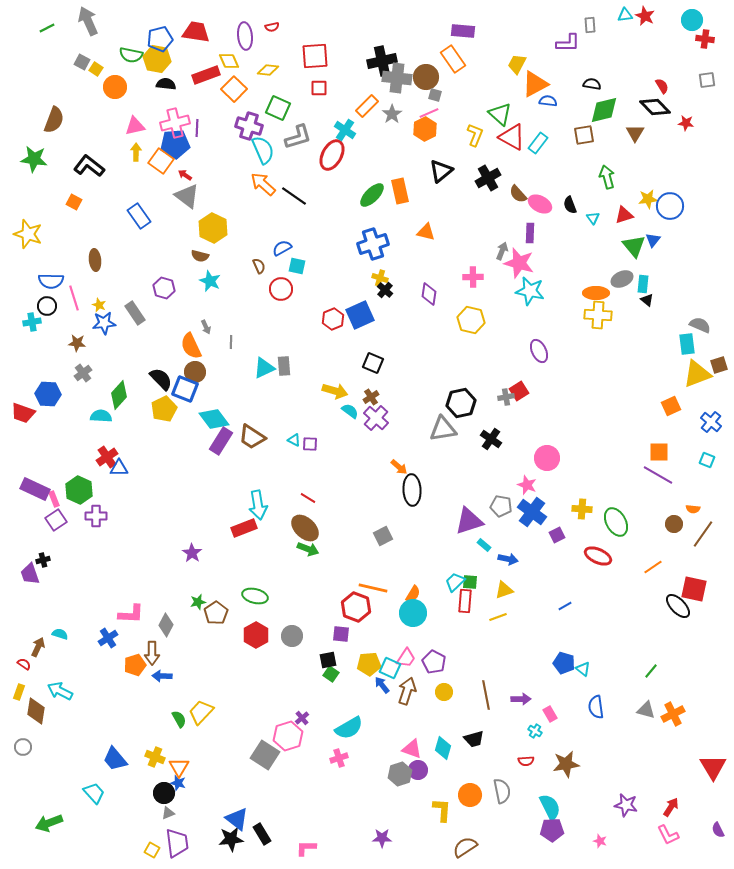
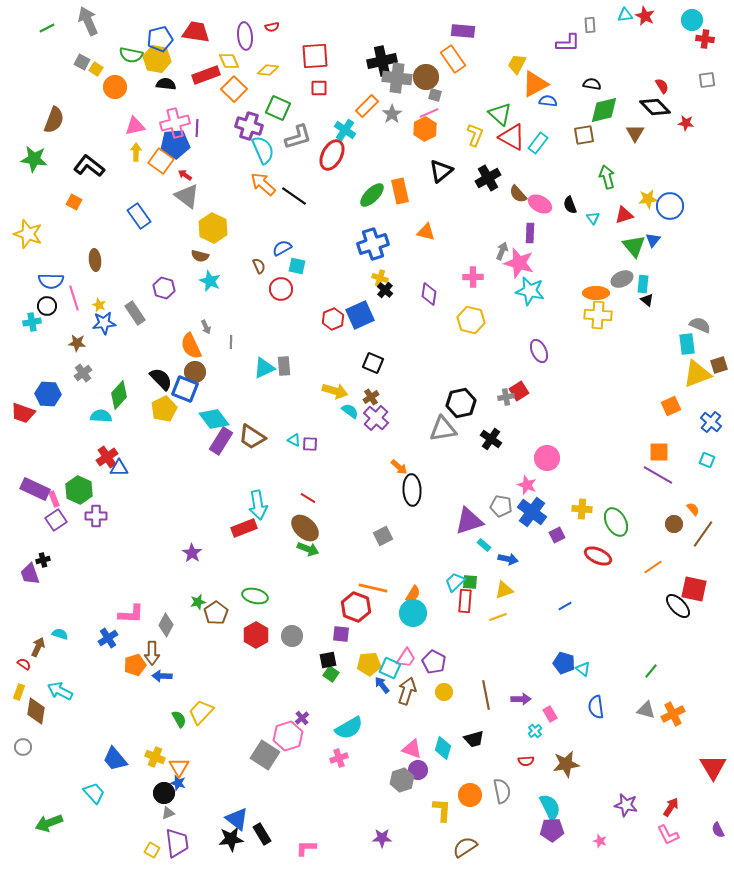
orange semicircle at (693, 509): rotated 136 degrees counterclockwise
cyan cross at (535, 731): rotated 16 degrees clockwise
gray hexagon at (400, 774): moved 2 px right, 6 px down
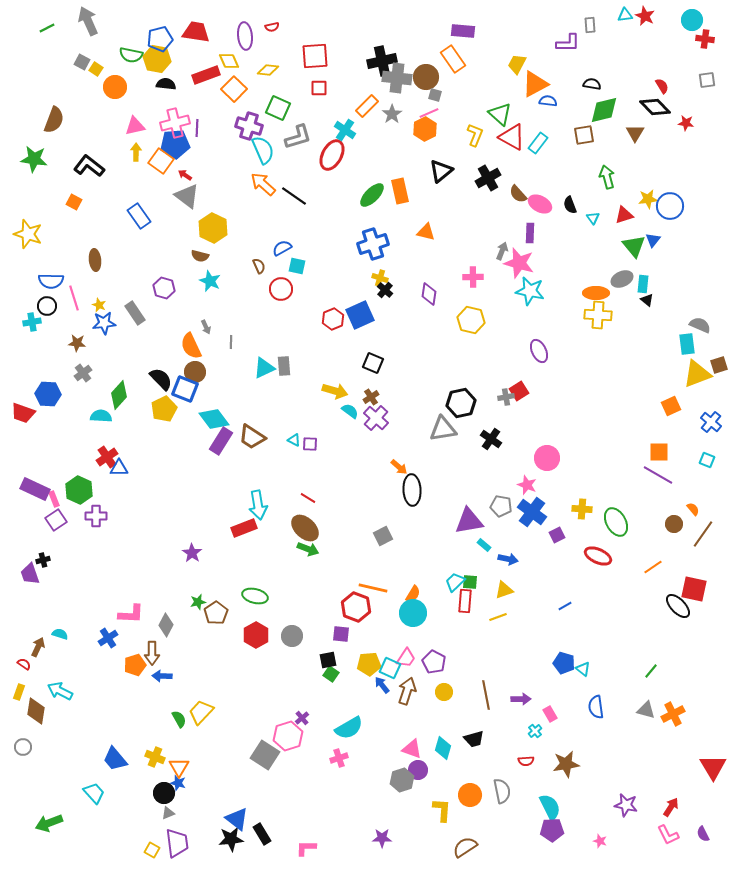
purple triangle at (469, 521): rotated 8 degrees clockwise
purple semicircle at (718, 830): moved 15 px left, 4 px down
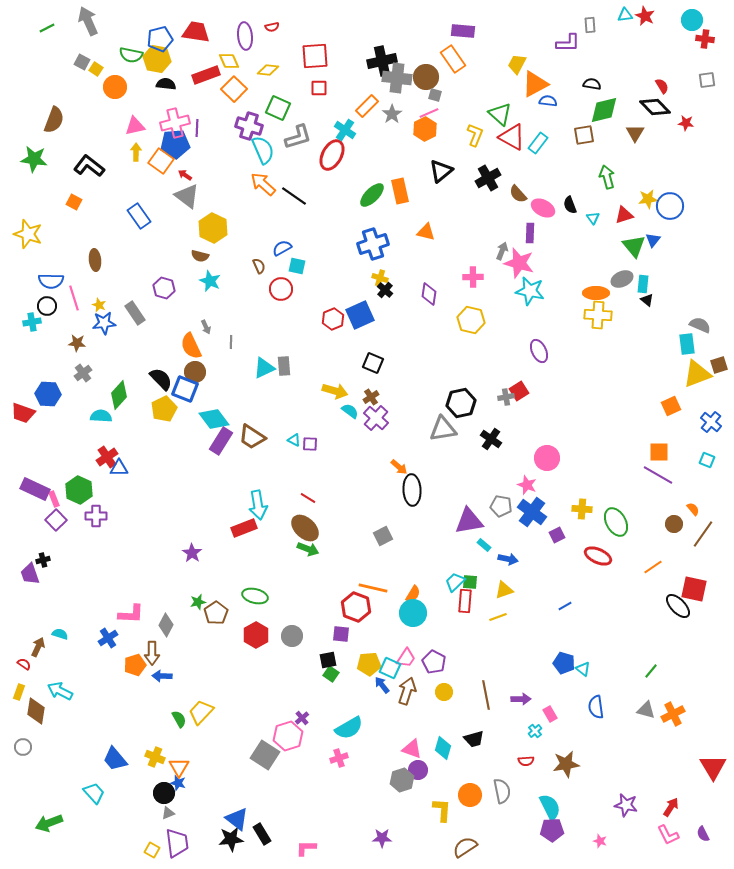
pink ellipse at (540, 204): moved 3 px right, 4 px down
purple square at (56, 520): rotated 10 degrees counterclockwise
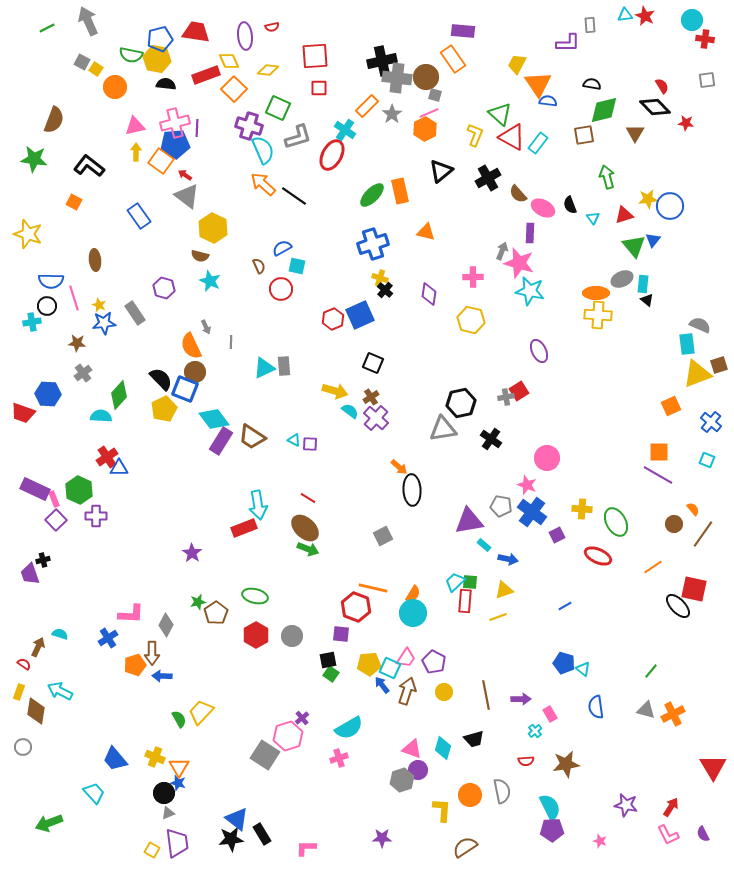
orange triangle at (535, 84): moved 3 px right; rotated 36 degrees counterclockwise
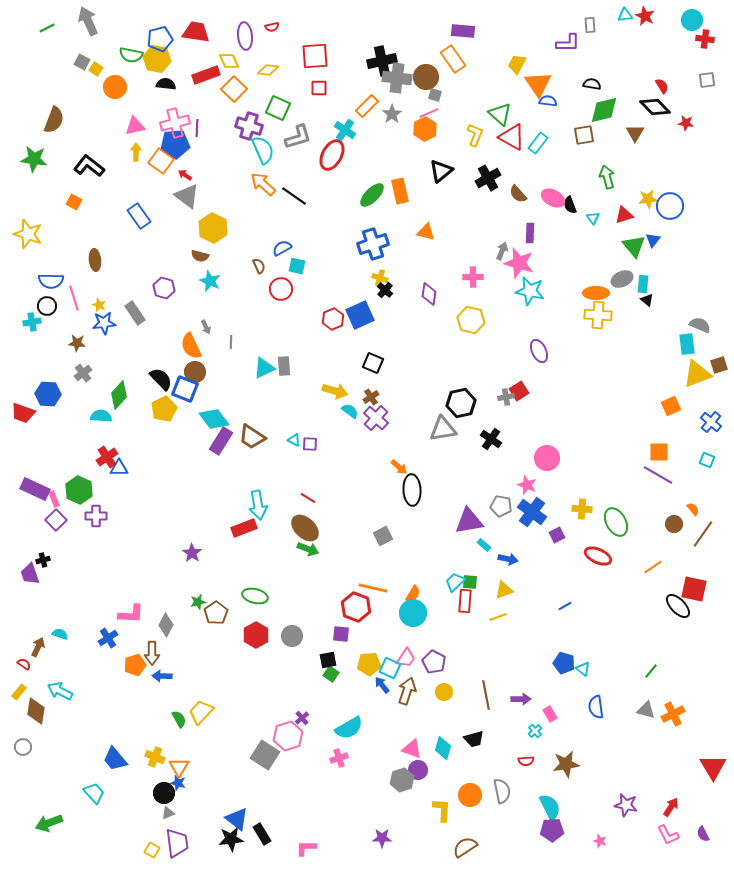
pink ellipse at (543, 208): moved 10 px right, 10 px up
yellow rectangle at (19, 692): rotated 21 degrees clockwise
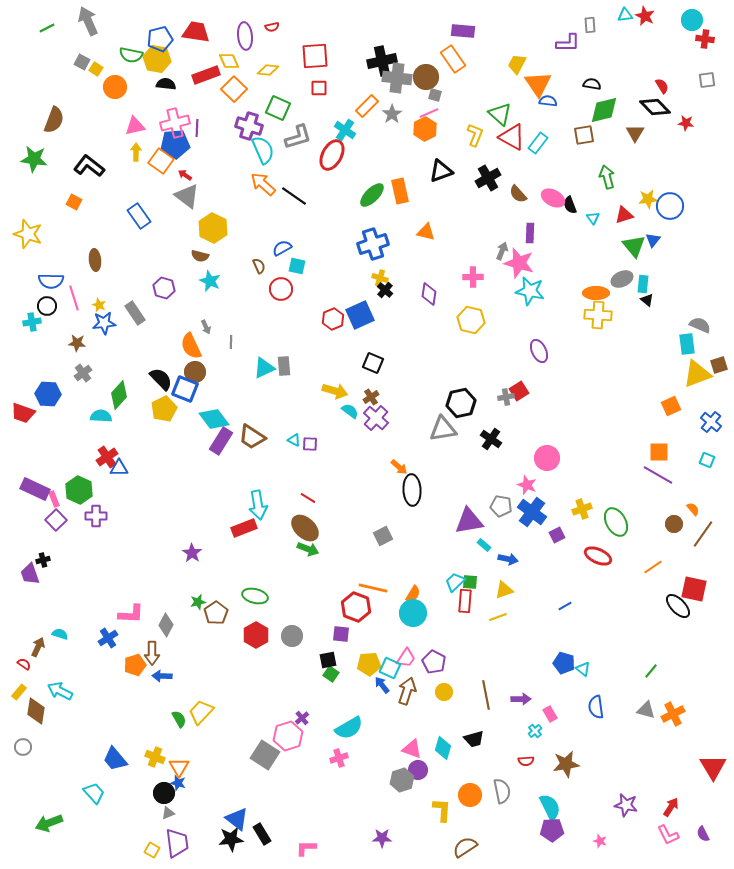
black triangle at (441, 171): rotated 20 degrees clockwise
yellow cross at (582, 509): rotated 24 degrees counterclockwise
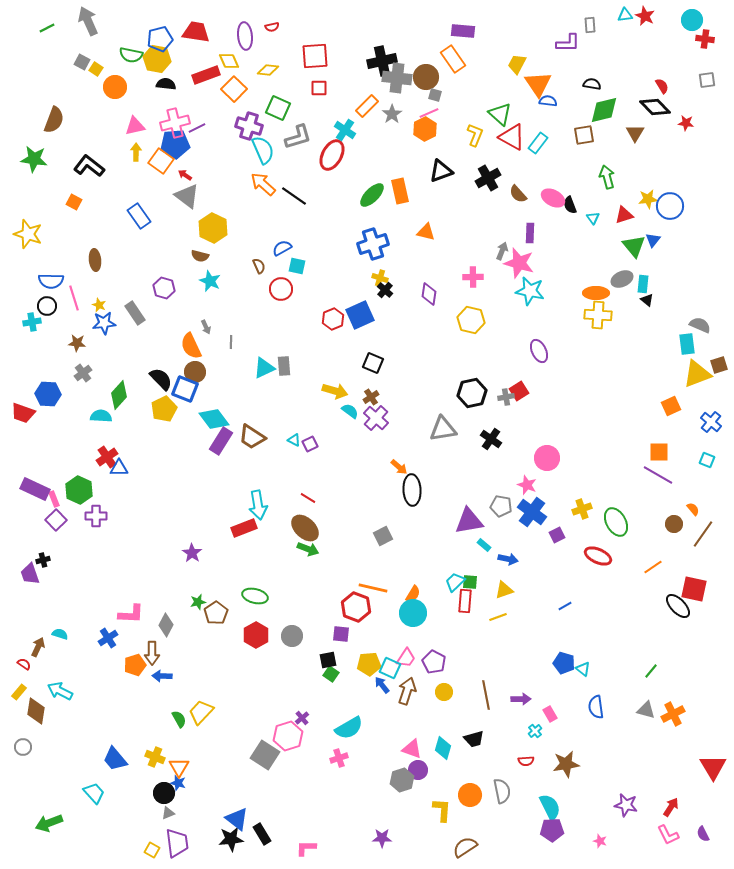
purple line at (197, 128): rotated 60 degrees clockwise
black hexagon at (461, 403): moved 11 px right, 10 px up
purple square at (310, 444): rotated 28 degrees counterclockwise
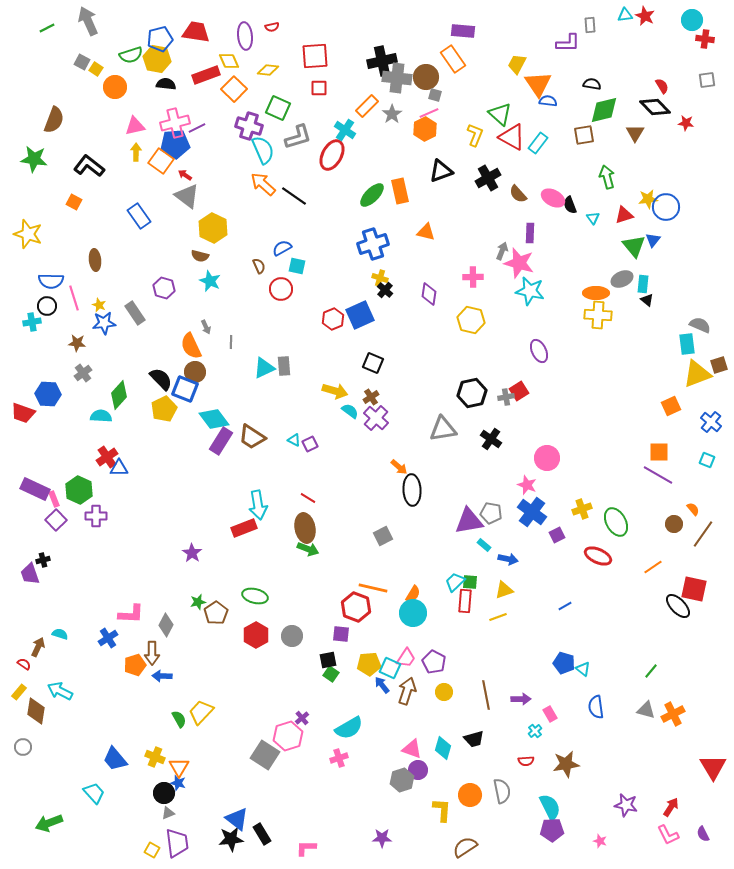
green semicircle at (131, 55): rotated 30 degrees counterclockwise
blue circle at (670, 206): moved 4 px left, 1 px down
gray pentagon at (501, 506): moved 10 px left, 7 px down
brown ellipse at (305, 528): rotated 36 degrees clockwise
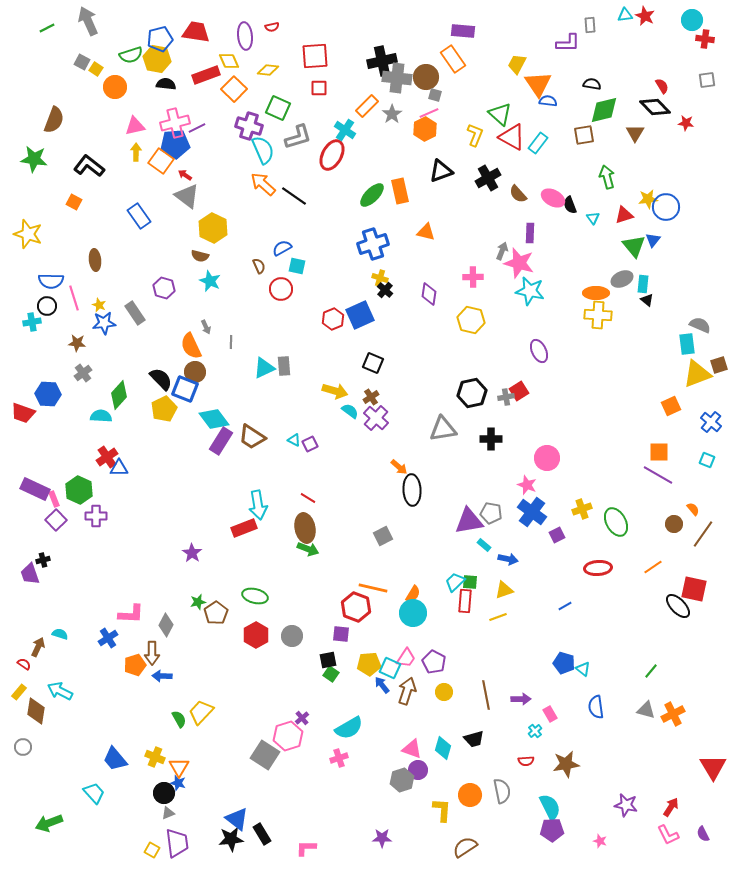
black cross at (491, 439): rotated 35 degrees counterclockwise
red ellipse at (598, 556): moved 12 px down; rotated 28 degrees counterclockwise
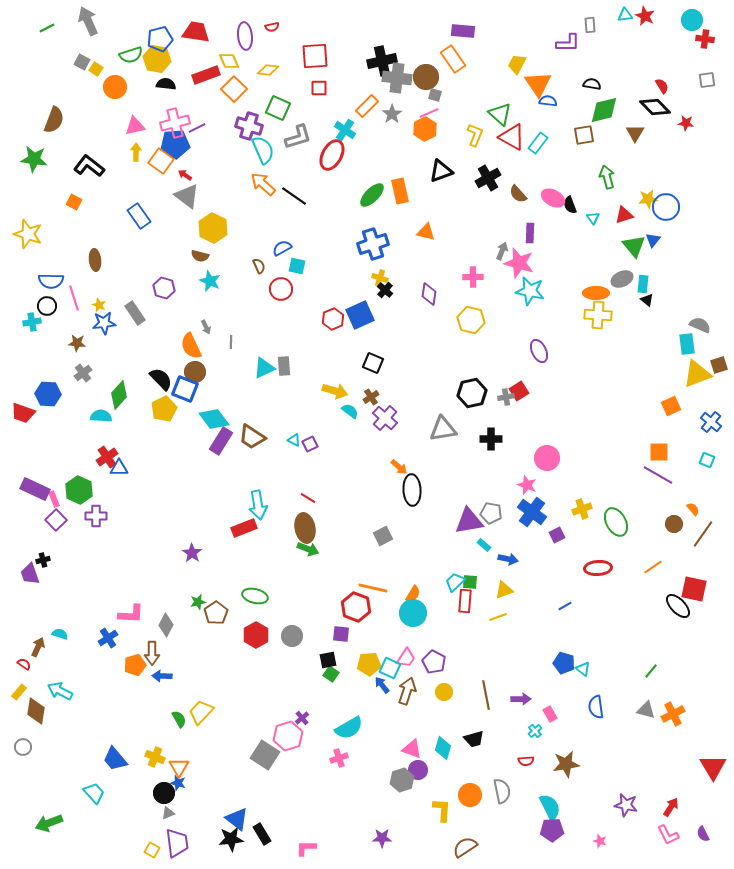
purple cross at (376, 418): moved 9 px right
